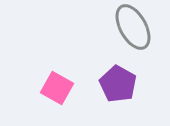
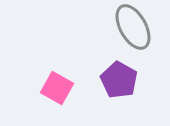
purple pentagon: moved 1 px right, 4 px up
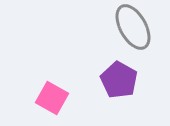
pink square: moved 5 px left, 10 px down
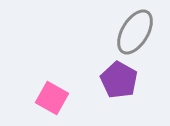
gray ellipse: moved 2 px right, 5 px down; rotated 60 degrees clockwise
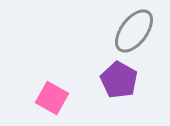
gray ellipse: moved 1 px left, 1 px up; rotated 6 degrees clockwise
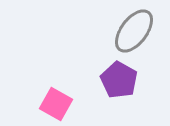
pink square: moved 4 px right, 6 px down
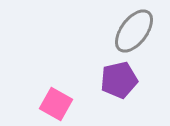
purple pentagon: rotated 30 degrees clockwise
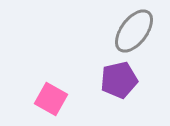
pink square: moved 5 px left, 5 px up
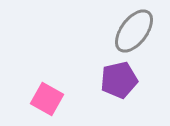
pink square: moved 4 px left
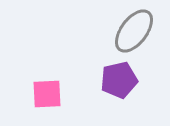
pink square: moved 5 px up; rotated 32 degrees counterclockwise
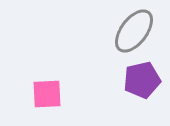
purple pentagon: moved 23 px right
